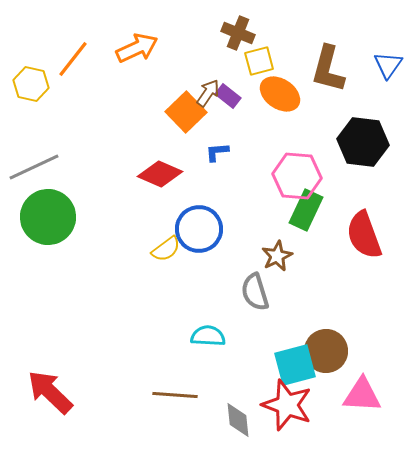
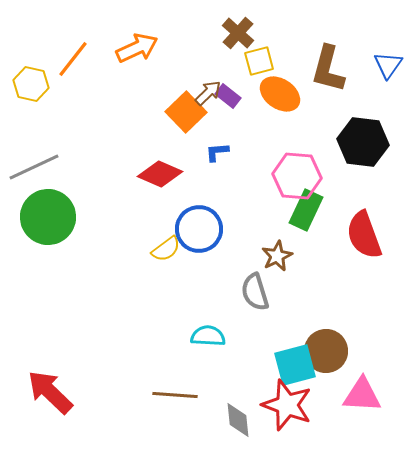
brown cross: rotated 20 degrees clockwise
brown arrow: rotated 12 degrees clockwise
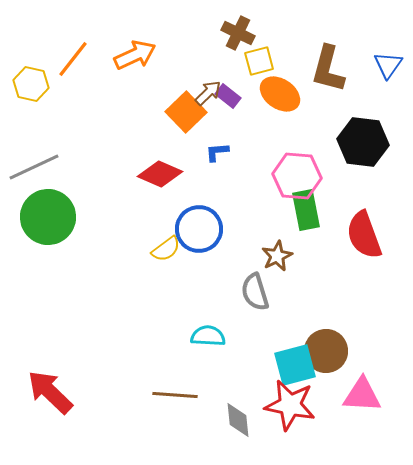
brown cross: rotated 16 degrees counterclockwise
orange arrow: moved 2 px left, 7 px down
green rectangle: rotated 36 degrees counterclockwise
red star: moved 3 px right; rotated 9 degrees counterclockwise
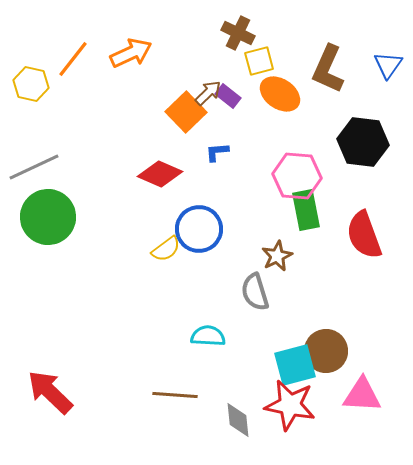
orange arrow: moved 4 px left, 2 px up
brown L-shape: rotated 9 degrees clockwise
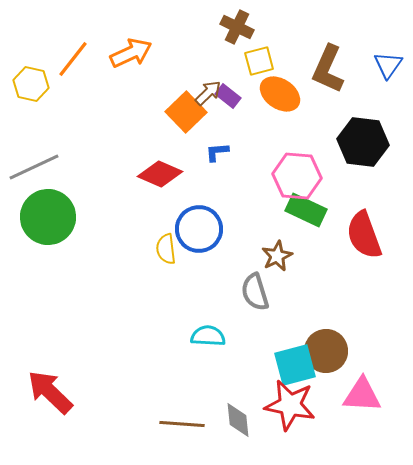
brown cross: moved 1 px left, 6 px up
green rectangle: rotated 54 degrees counterclockwise
yellow semicircle: rotated 120 degrees clockwise
brown line: moved 7 px right, 29 px down
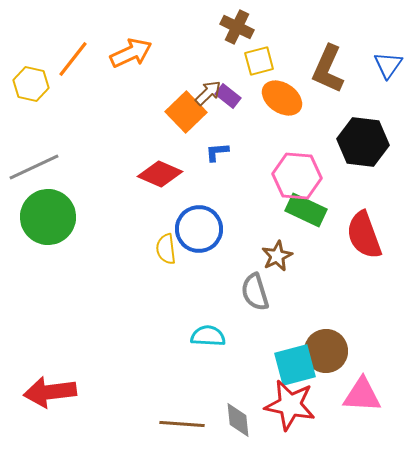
orange ellipse: moved 2 px right, 4 px down
red arrow: rotated 51 degrees counterclockwise
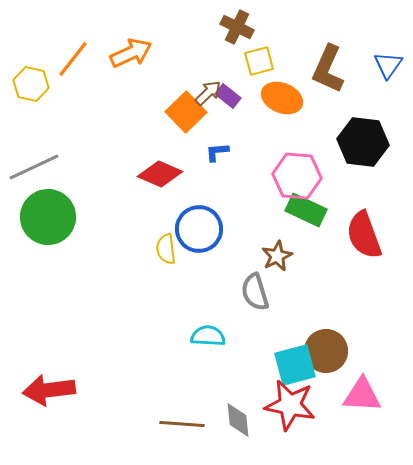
orange ellipse: rotated 12 degrees counterclockwise
red arrow: moved 1 px left, 2 px up
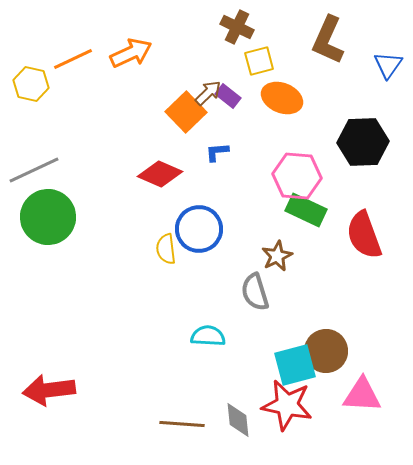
orange line: rotated 27 degrees clockwise
brown L-shape: moved 29 px up
black hexagon: rotated 9 degrees counterclockwise
gray line: moved 3 px down
red star: moved 3 px left
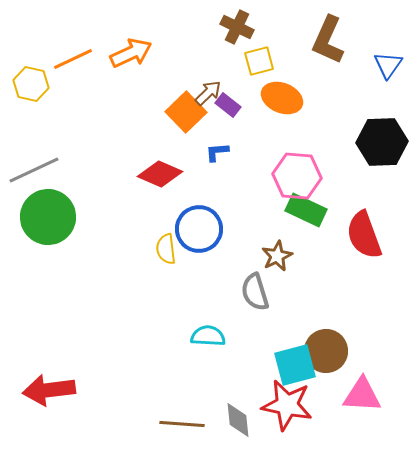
purple rectangle: moved 9 px down
black hexagon: moved 19 px right
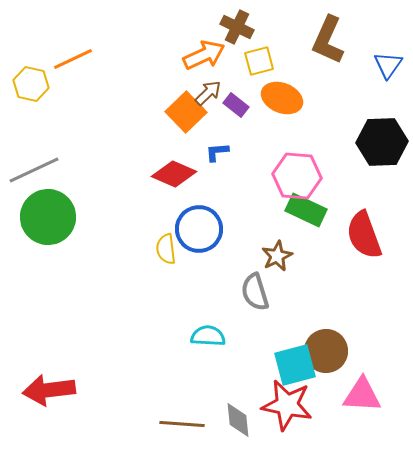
orange arrow: moved 73 px right, 2 px down
purple rectangle: moved 8 px right
red diamond: moved 14 px right
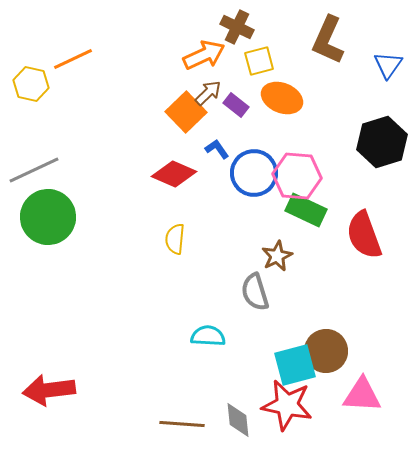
black hexagon: rotated 15 degrees counterclockwise
blue L-shape: moved 3 px up; rotated 60 degrees clockwise
blue circle: moved 55 px right, 56 px up
yellow semicircle: moved 9 px right, 10 px up; rotated 12 degrees clockwise
